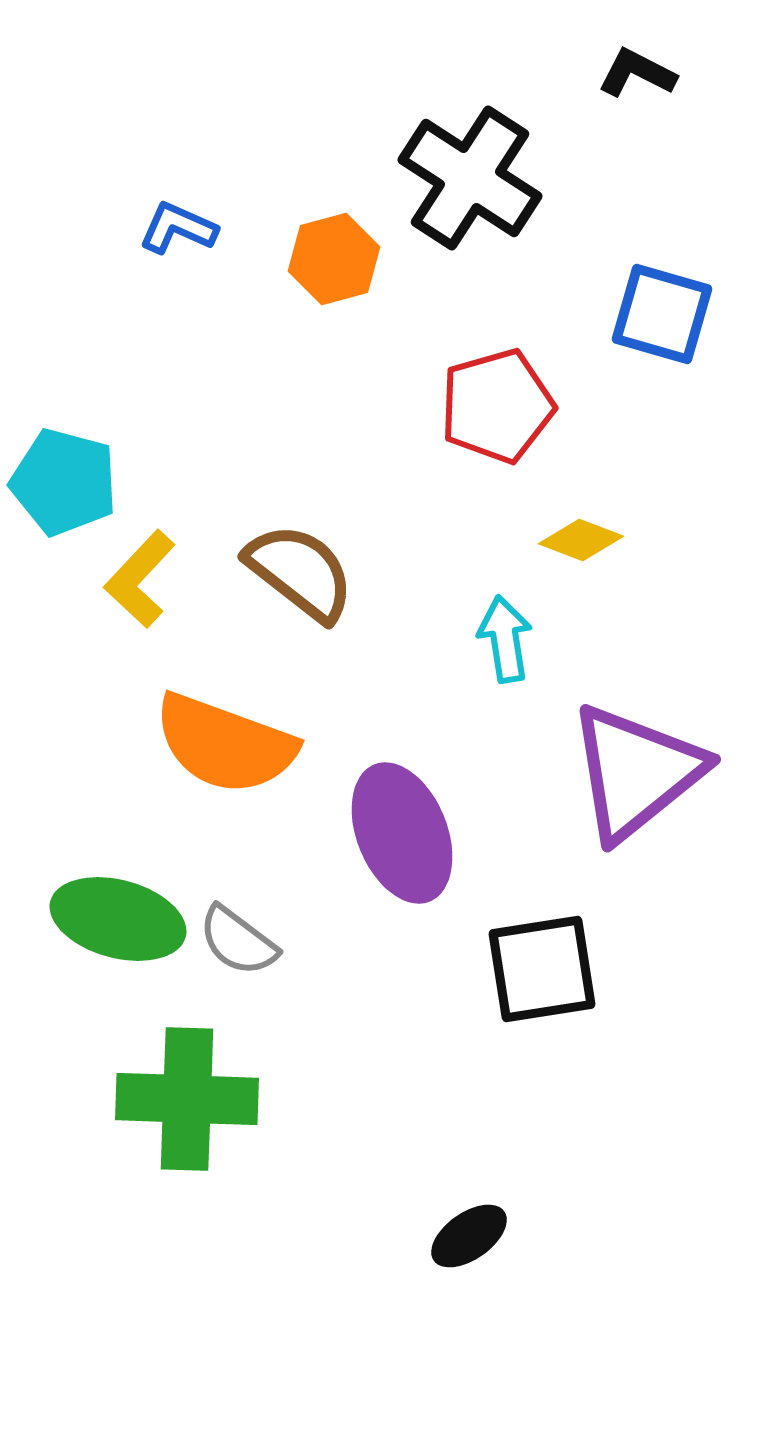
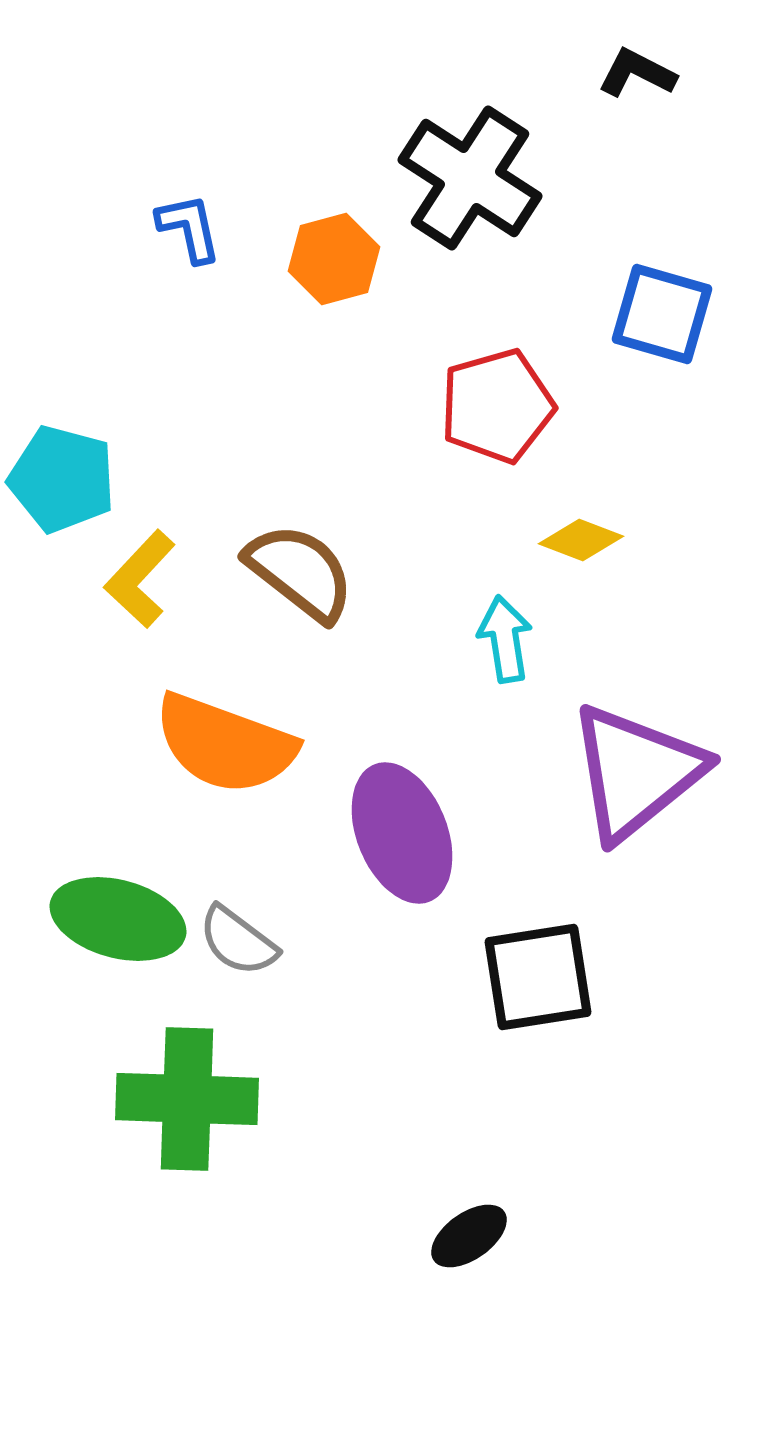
blue L-shape: moved 11 px right; rotated 54 degrees clockwise
cyan pentagon: moved 2 px left, 3 px up
black square: moved 4 px left, 8 px down
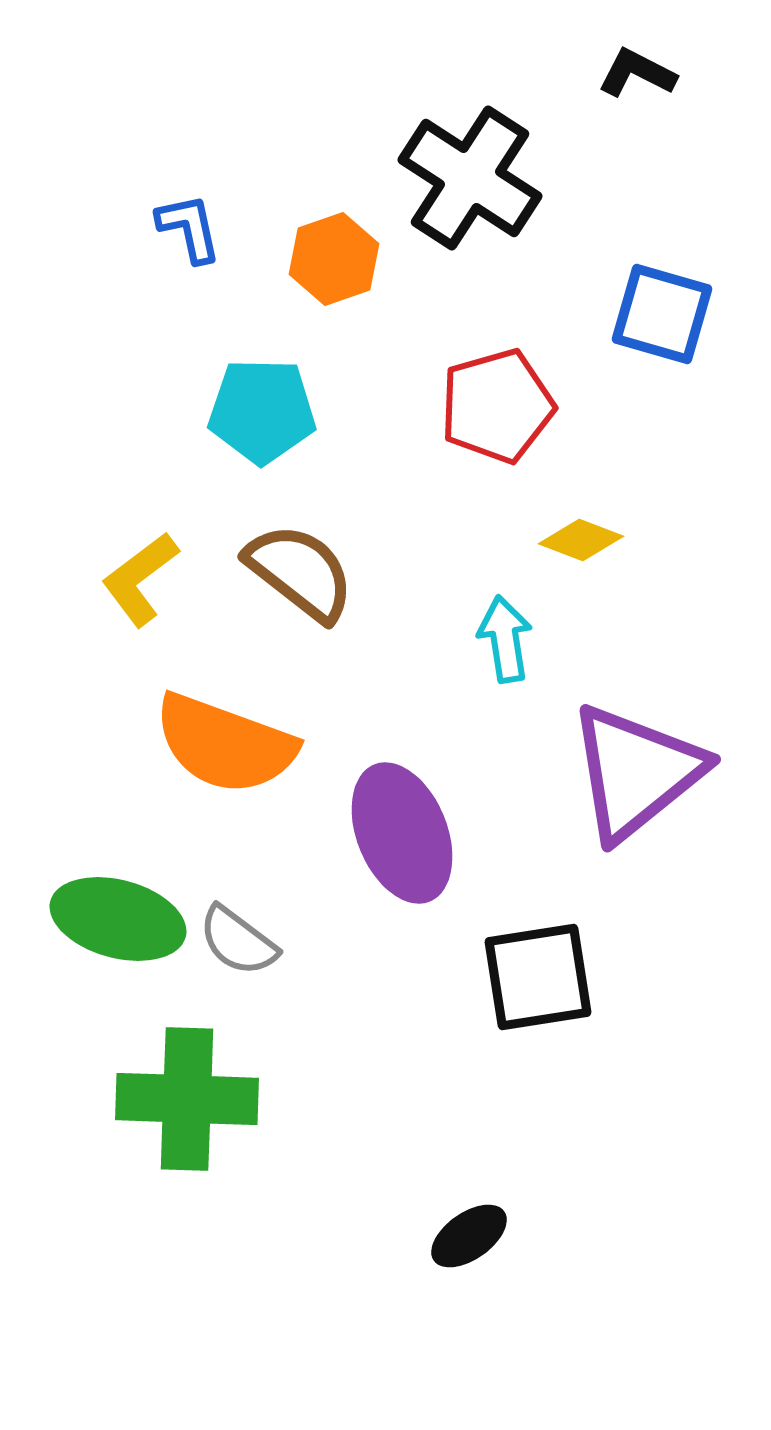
orange hexagon: rotated 4 degrees counterclockwise
cyan pentagon: moved 200 px right, 68 px up; rotated 14 degrees counterclockwise
yellow L-shape: rotated 10 degrees clockwise
